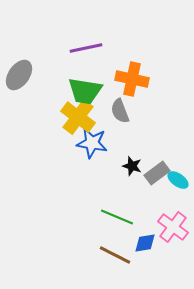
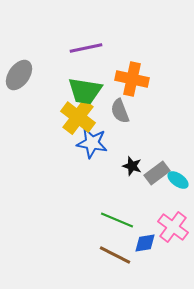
green line: moved 3 px down
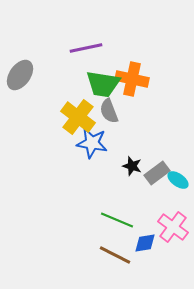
gray ellipse: moved 1 px right
green trapezoid: moved 18 px right, 7 px up
gray semicircle: moved 11 px left
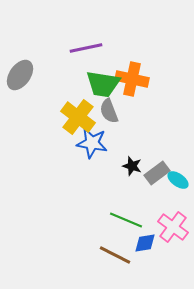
green line: moved 9 px right
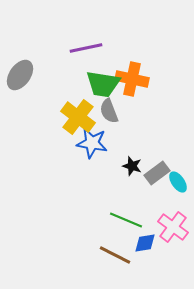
cyan ellipse: moved 2 px down; rotated 20 degrees clockwise
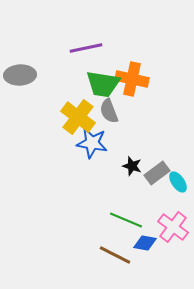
gray ellipse: rotated 52 degrees clockwise
blue diamond: rotated 20 degrees clockwise
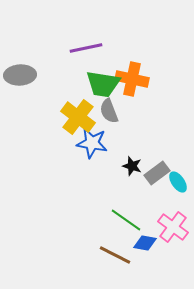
green line: rotated 12 degrees clockwise
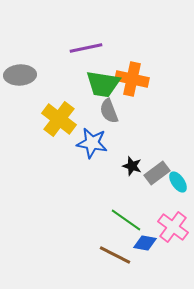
yellow cross: moved 19 px left, 2 px down
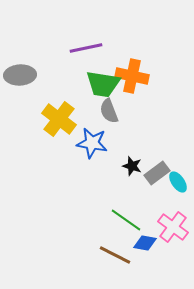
orange cross: moved 3 px up
